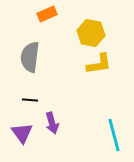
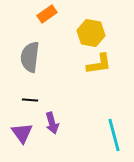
orange rectangle: rotated 12 degrees counterclockwise
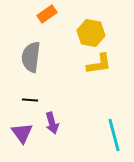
gray semicircle: moved 1 px right
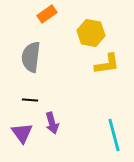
yellow L-shape: moved 8 px right
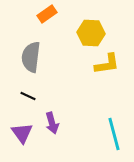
yellow hexagon: rotated 8 degrees counterclockwise
black line: moved 2 px left, 4 px up; rotated 21 degrees clockwise
cyan line: moved 1 px up
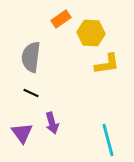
orange rectangle: moved 14 px right, 5 px down
black line: moved 3 px right, 3 px up
cyan line: moved 6 px left, 6 px down
